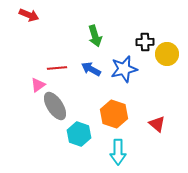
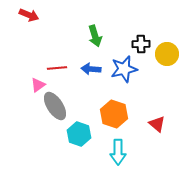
black cross: moved 4 px left, 2 px down
blue arrow: rotated 24 degrees counterclockwise
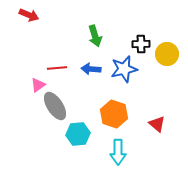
cyan hexagon: moved 1 px left; rotated 25 degrees counterclockwise
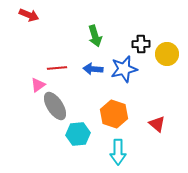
blue arrow: moved 2 px right
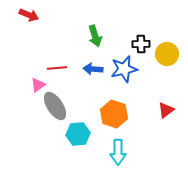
red triangle: moved 9 px right, 14 px up; rotated 42 degrees clockwise
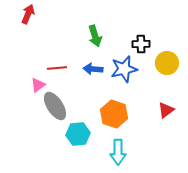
red arrow: moved 1 px left, 1 px up; rotated 90 degrees counterclockwise
yellow circle: moved 9 px down
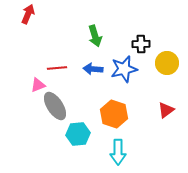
pink triangle: rotated 14 degrees clockwise
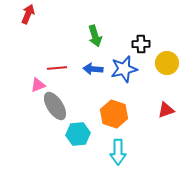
red triangle: rotated 18 degrees clockwise
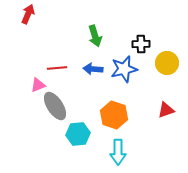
orange hexagon: moved 1 px down
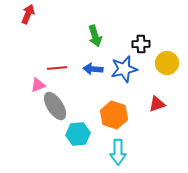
red triangle: moved 9 px left, 6 px up
